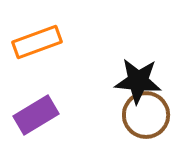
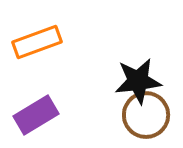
black star: rotated 12 degrees counterclockwise
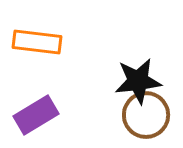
orange rectangle: rotated 27 degrees clockwise
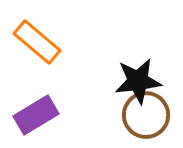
orange rectangle: rotated 33 degrees clockwise
